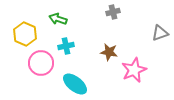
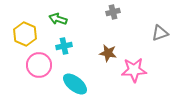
cyan cross: moved 2 px left
brown star: moved 1 px left, 1 px down
pink circle: moved 2 px left, 2 px down
pink star: rotated 20 degrees clockwise
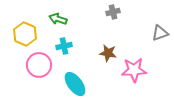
cyan ellipse: rotated 15 degrees clockwise
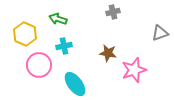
pink star: rotated 15 degrees counterclockwise
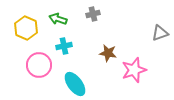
gray cross: moved 20 px left, 2 px down
yellow hexagon: moved 1 px right, 6 px up
